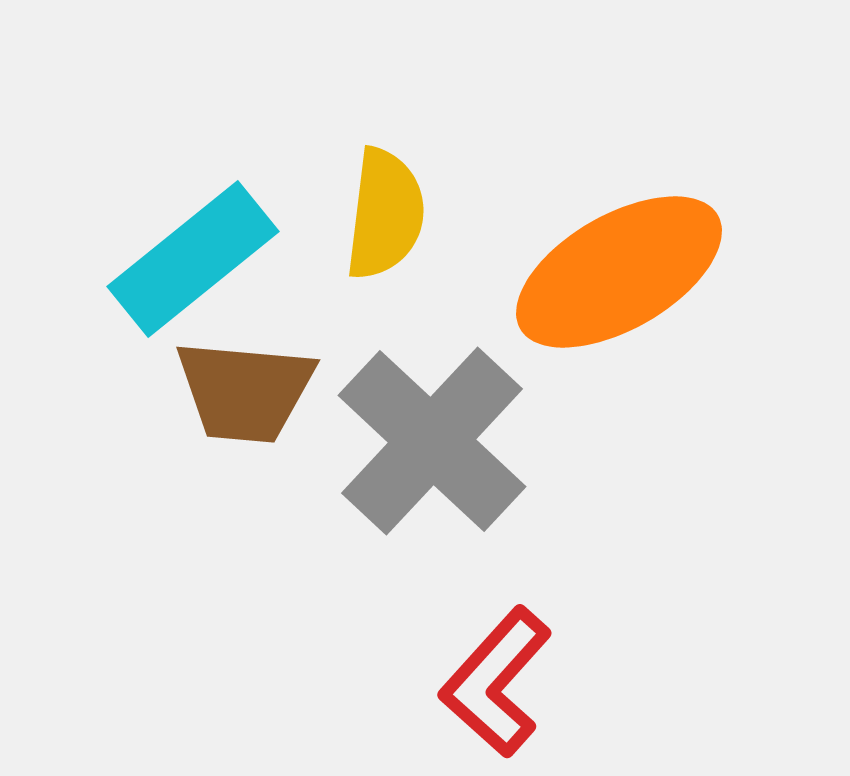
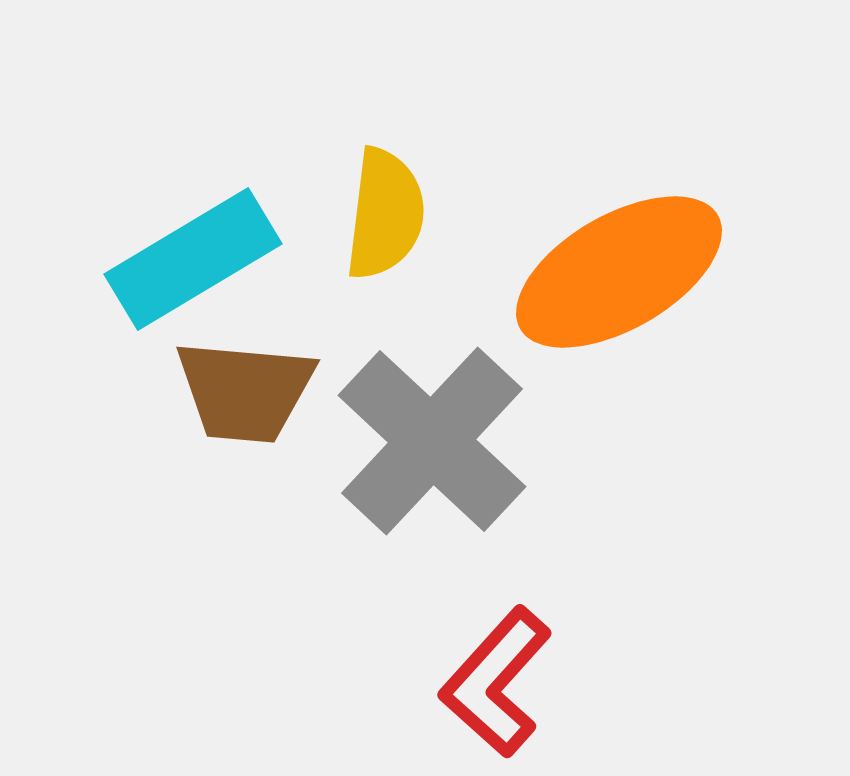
cyan rectangle: rotated 8 degrees clockwise
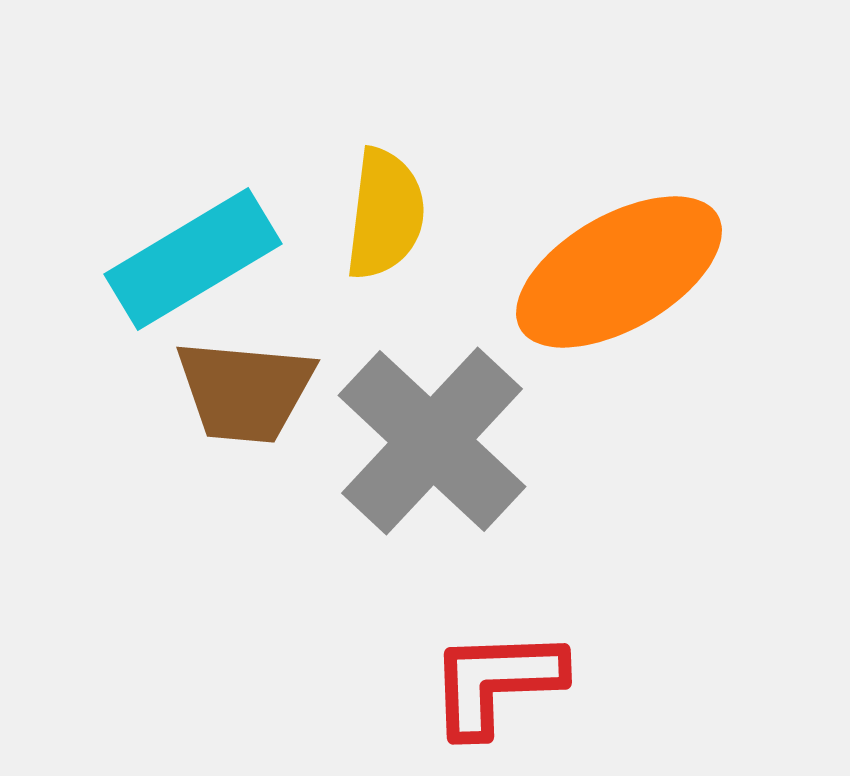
red L-shape: rotated 46 degrees clockwise
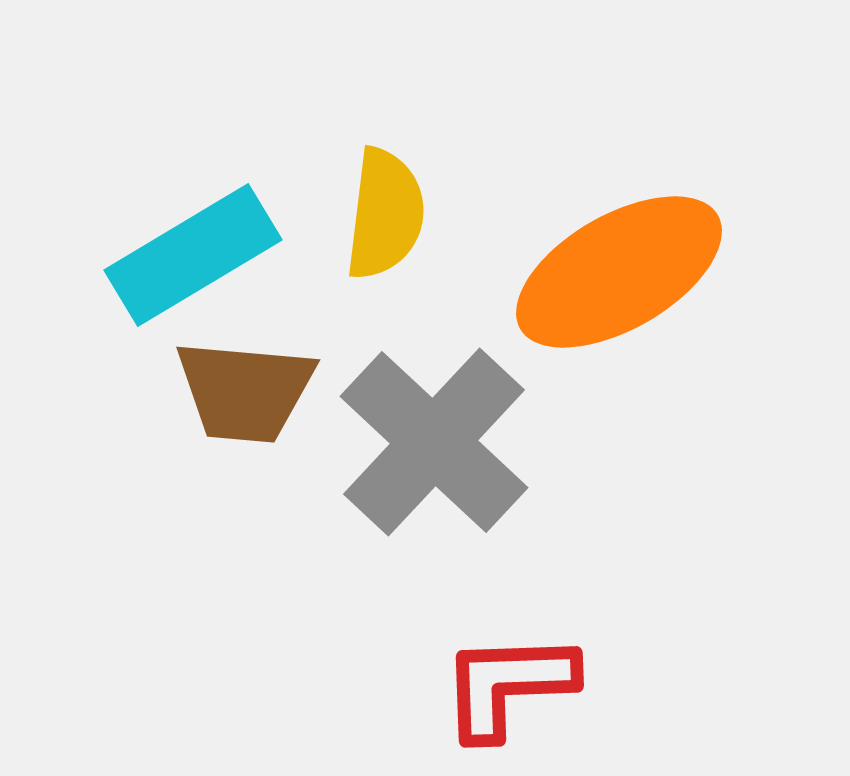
cyan rectangle: moved 4 px up
gray cross: moved 2 px right, 1 px down
red L-shape: moved 12 px right, 3 px down
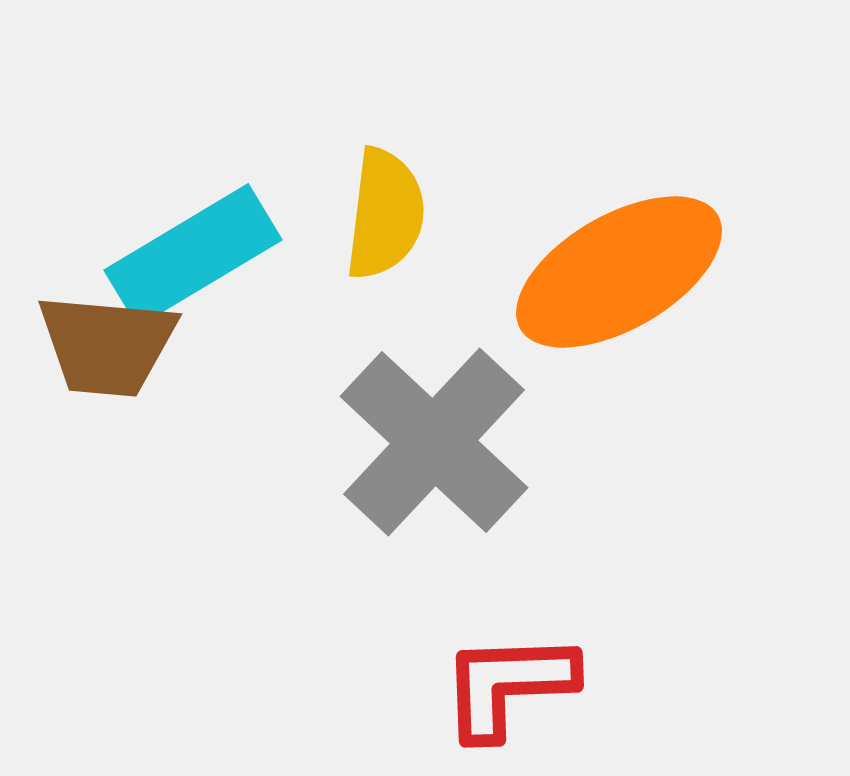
brown trapezoid: moved 138 px left, 46 px up
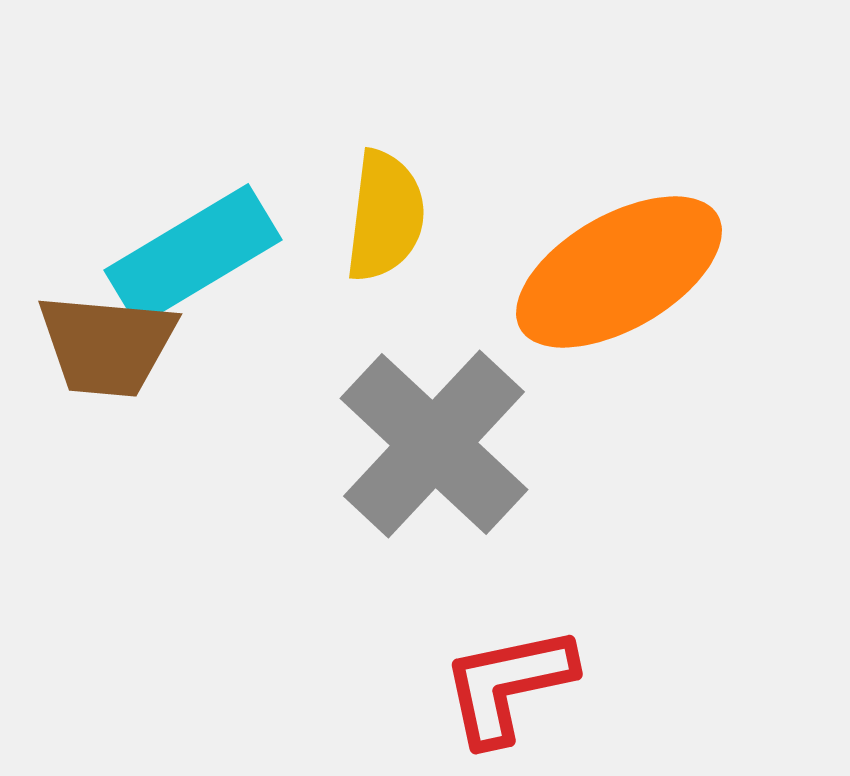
yellow semicircle: moved 2 px down
gray cross: moved 2 px down
red L-shape: rotated 10 degrees counterclockwise
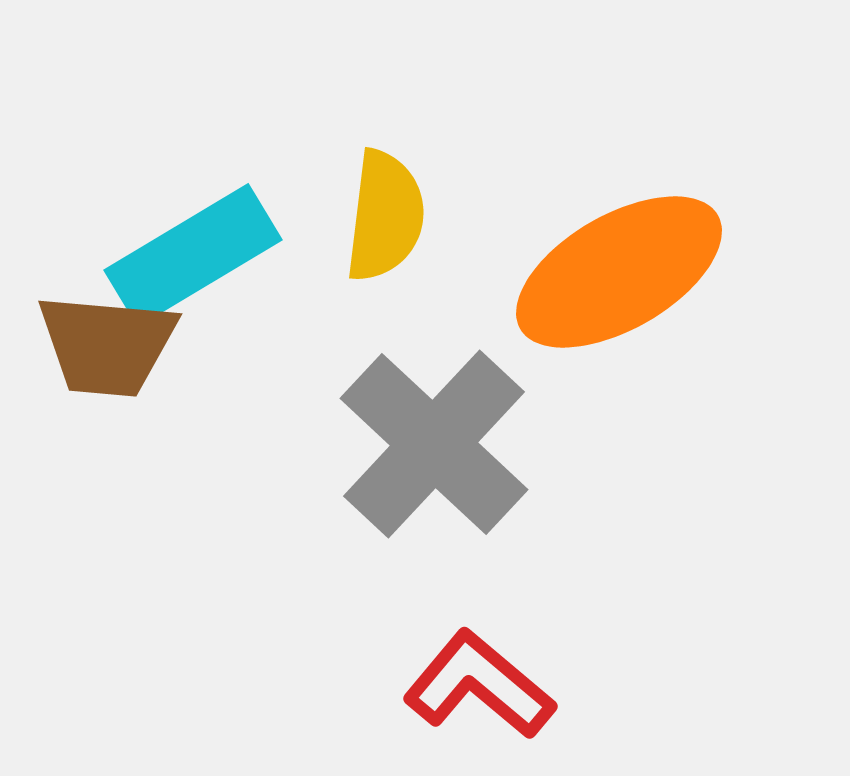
red L-shape: moved 29 px left; rotated 52 degrees clockwise
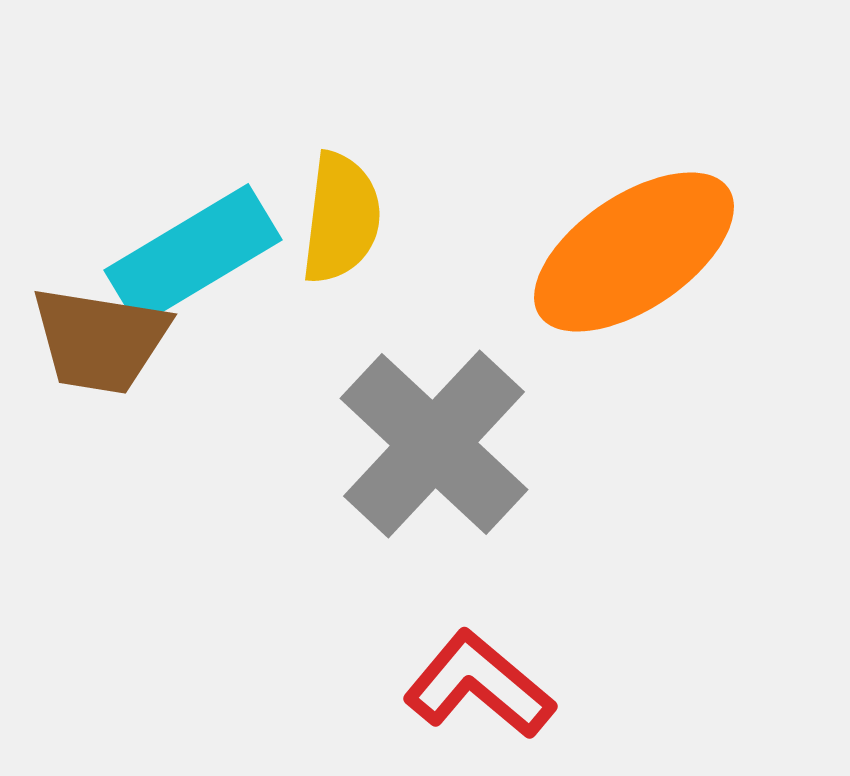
yellow semicircle: moved 44 px left, 2 px down
orange ellipse: moved 15 px right, 20 px up; rotated 4 degrees counterclockwise
brown trapezoid: moved 7 px left, 5 px up; rotated 4 degrees clockwise
